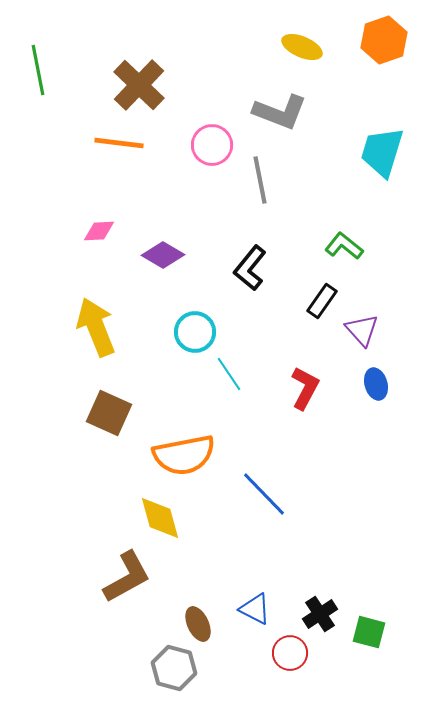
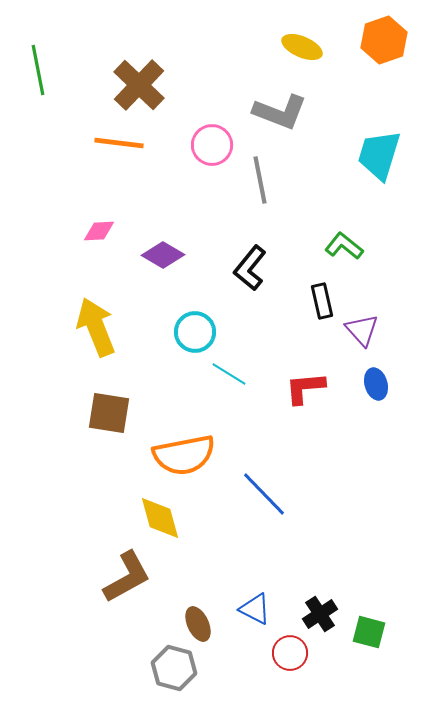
cyan trapezoid: moved 3 px left, 3 px down
black rectangle: rotated 48 degrees counterclockwise
cyan line: rotated 24 degrees counterclockwise
red L-shape: rotated 123 degrees counterclockwise
brown square: rotated 15 degrees counterclockwise
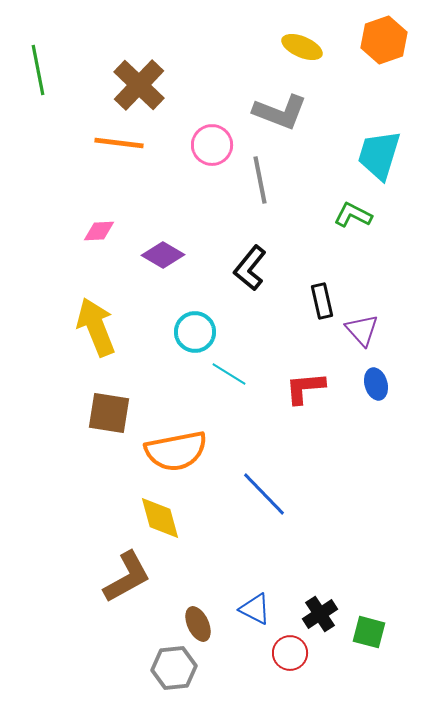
green L-shape: moved 9 px right, 31 px up; rotated 12 degrees counterclockwise
orange semicircle: moved 8 px left, 4 px up
gray hexagon: rotated 21 degrees counterclockwise
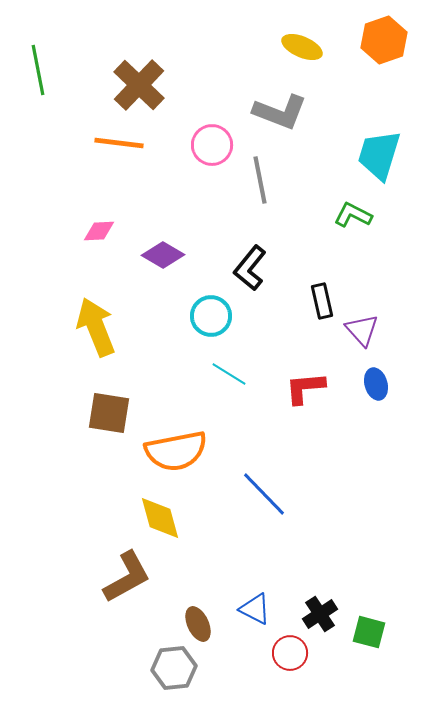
cyan circle: moved 16 px right, 16 px up
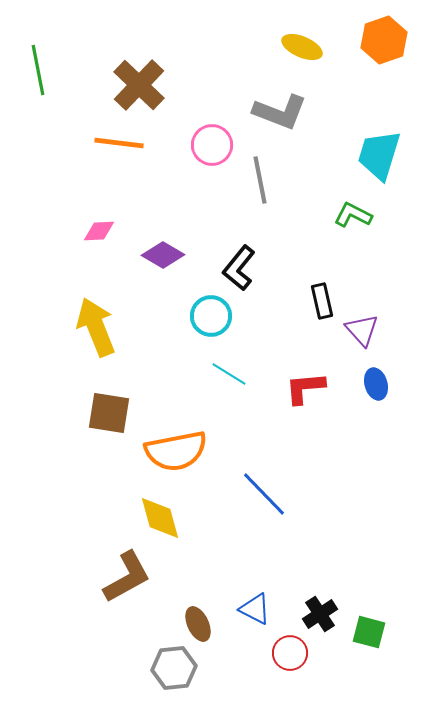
black L-shape: moved 11 px left
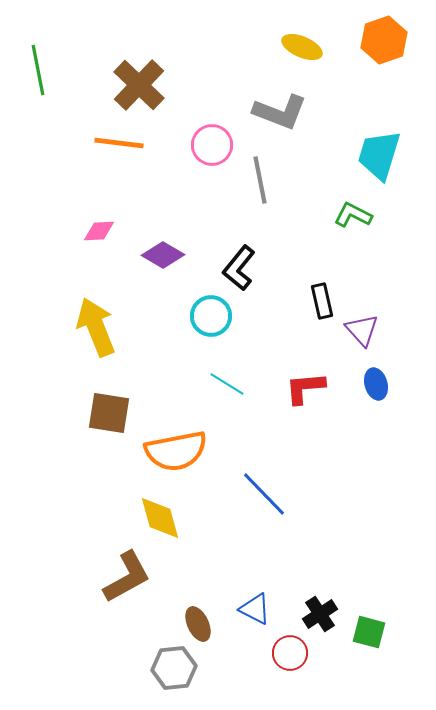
cyan line: moved 2 px left, 10 px down
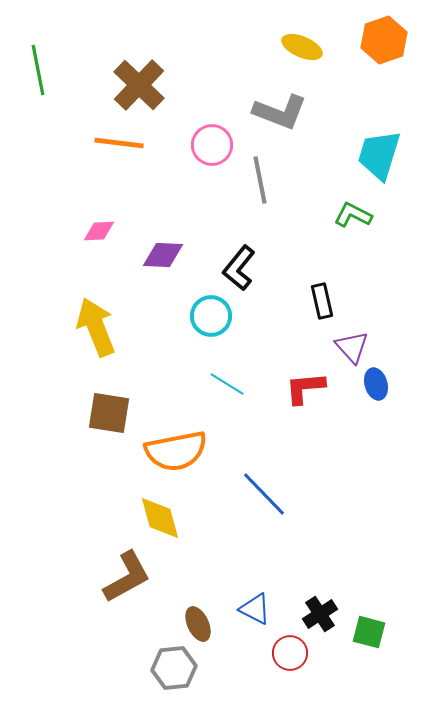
purple diamond: rotated 27 degrees counterclockwise
purple triangle: moved 10 px left, 17 px down
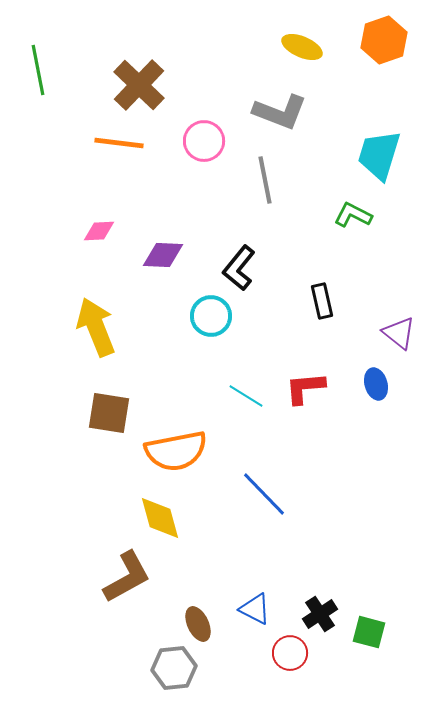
pink circle: moved 8 px left, 4 px up
gray line: moved 5 px right
purple triangle: moved 47 px right, 14 px up; rotated 9 degrees counterclockwise
cyan line: moved 19 px right, 12 px down
